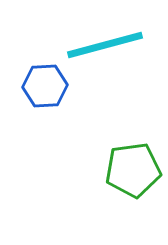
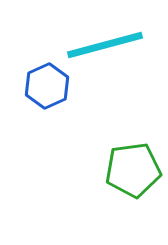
blue hexagon: moved 2 px right; rotated 21 degrees counterclockwise
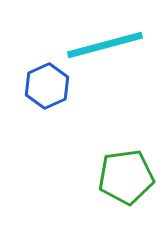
green pentagon: moved 7 px left, 7 px down
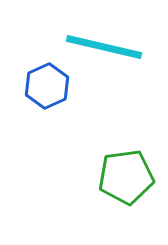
cyan line: moved 1 px left, 2 px down; rotated 28 degrees clockwise
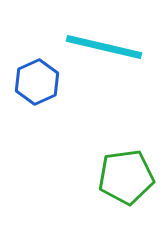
blue hexagon: moved 10 px left, 4 px up
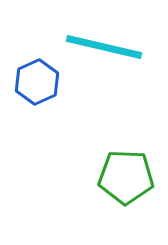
green pentagon: rotated 10 degrees clockwise
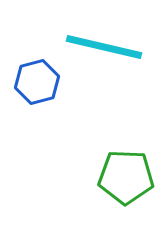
blue hexagon: rotated 9 degrees clockwise
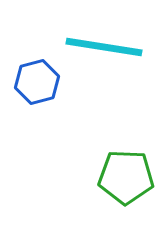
cyan line: rotated 4 degrees counterclockwise
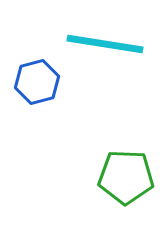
cyan line: moved 1 px right, 3 px up
